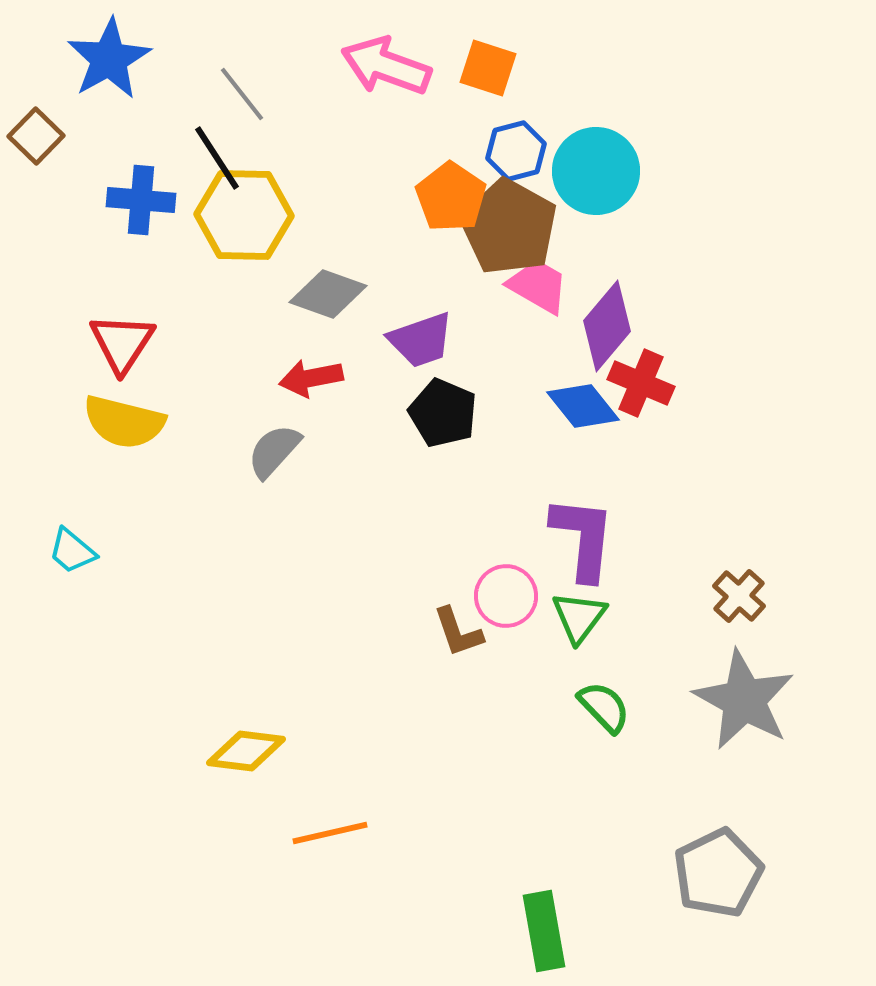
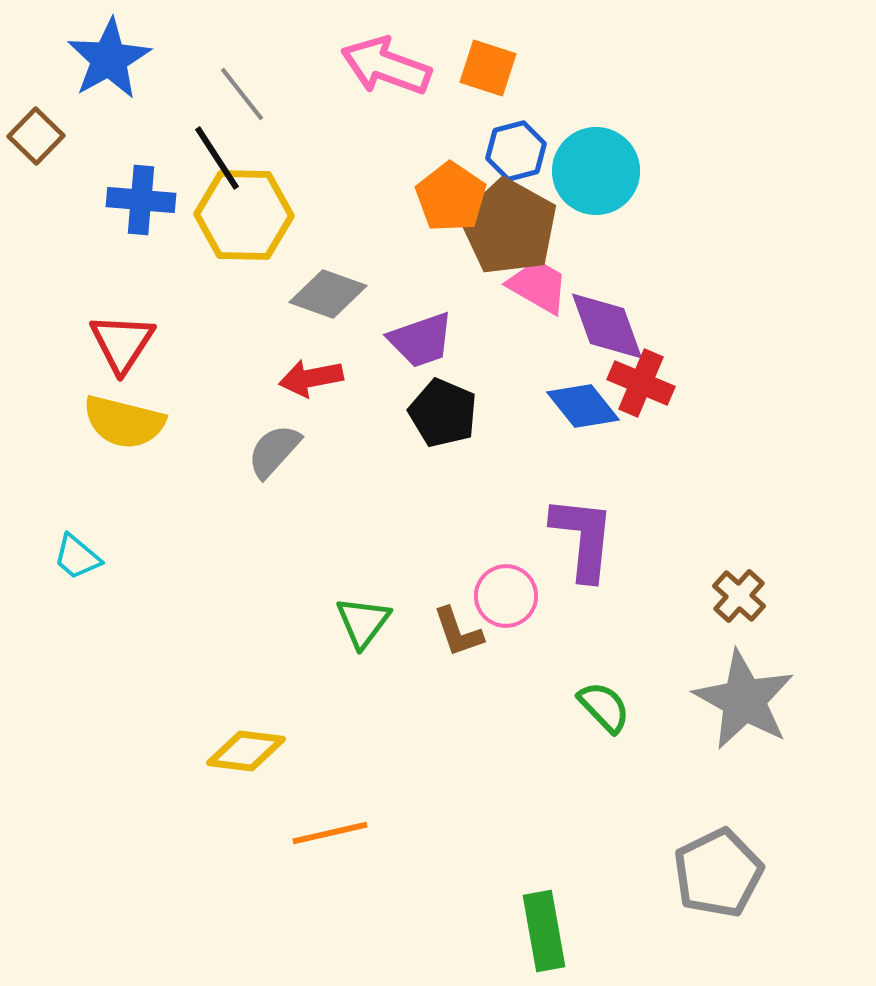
purple diamond: rotated 60 degrees counterclockwise
cyan trapezoid: moved 5 px right, 6 px down
green triangle: moved 216 px left, 5 px down
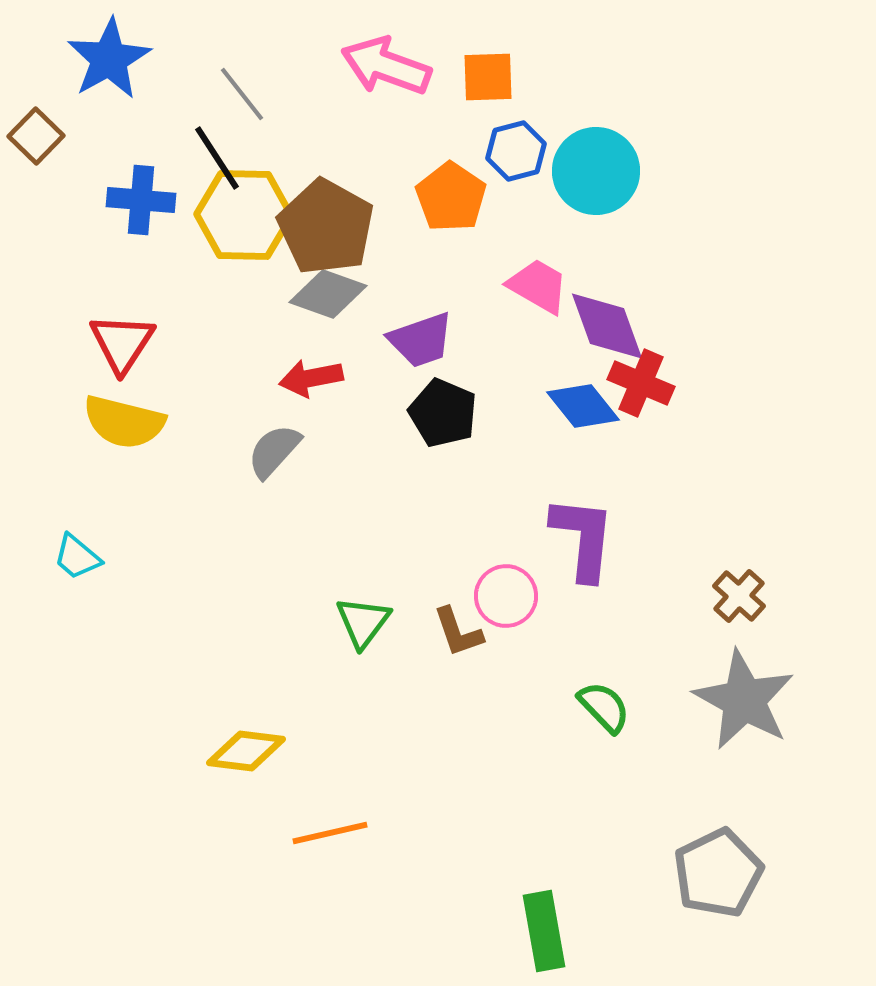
orange square: moved 9 px down; rotated 20 degrees counterclockwise
brown pentagon: moved 183 px left
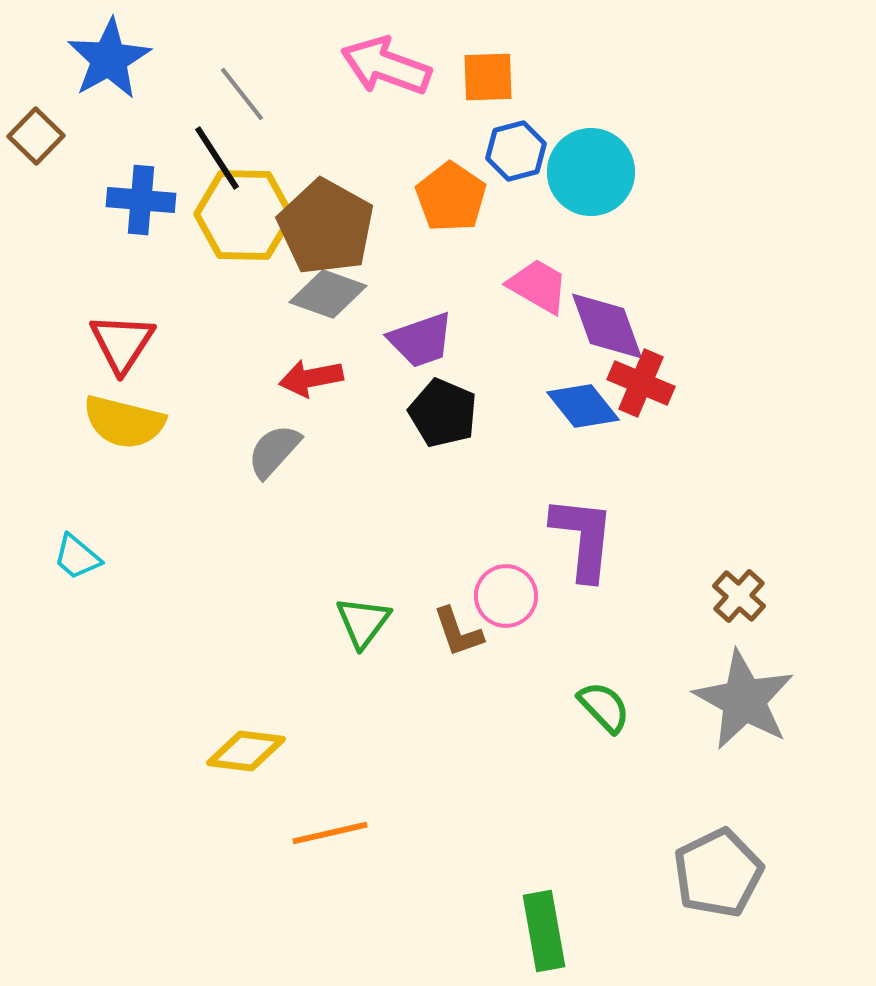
cyan circle: moved 5 px left, 1 px down
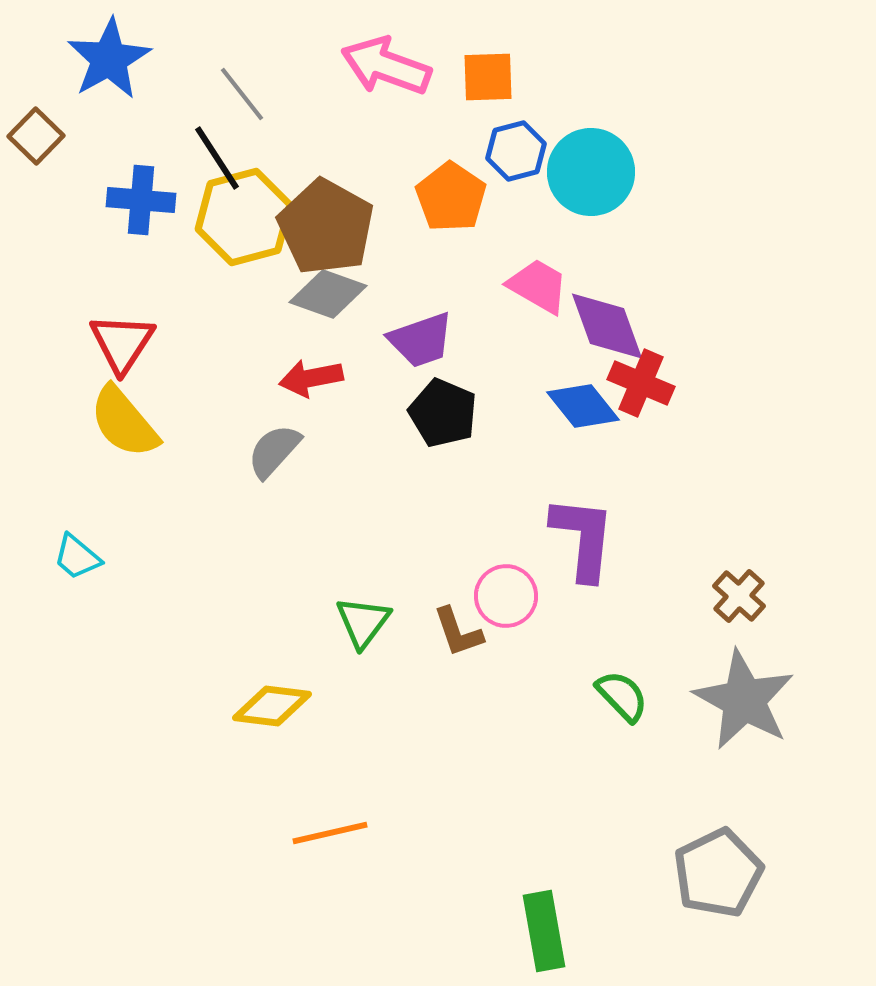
yellow hexagon: moved 2 px down; rotated 16 degrees counterclockwise
yellow semicircle: rotated 36 degrees clockwise
green semicircle: moved 18 px right, 11 px up
yellow diamond: moved 26 px right, 45 px up
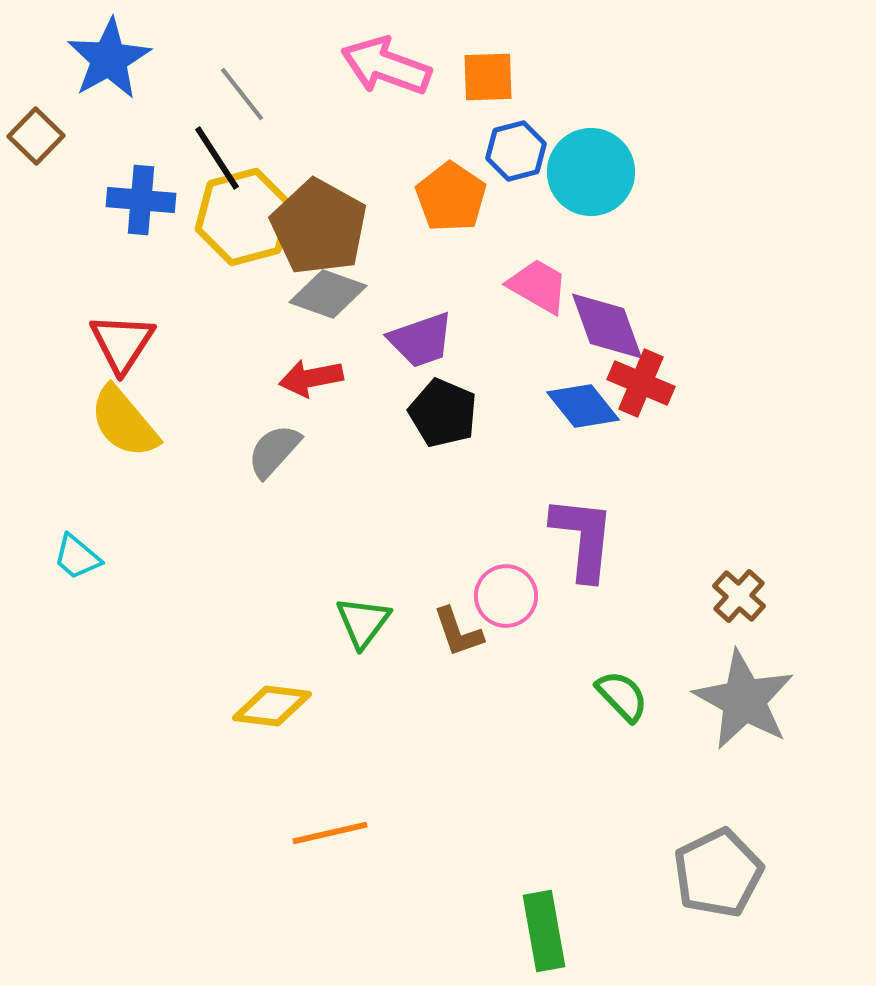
brown pentagon: moved 7 px left
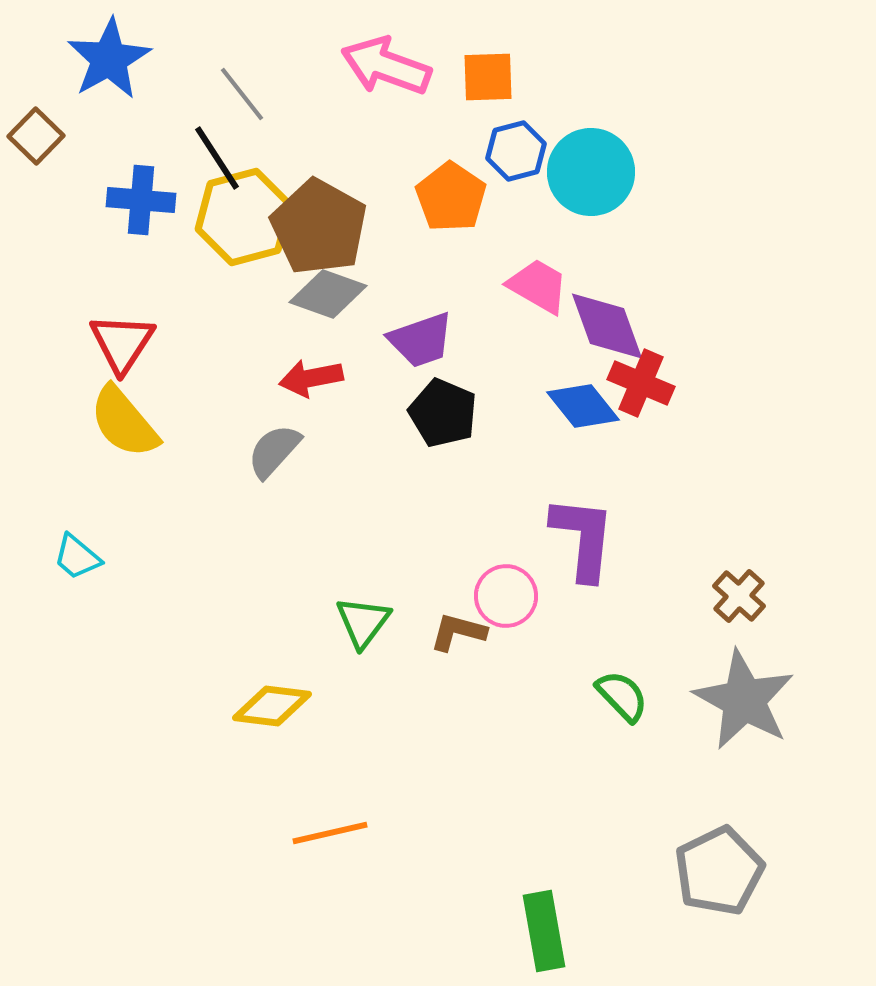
brown L-shape: rotated 124 degrees clockwise
gray pentagon: moved 1 px right, 2 px up
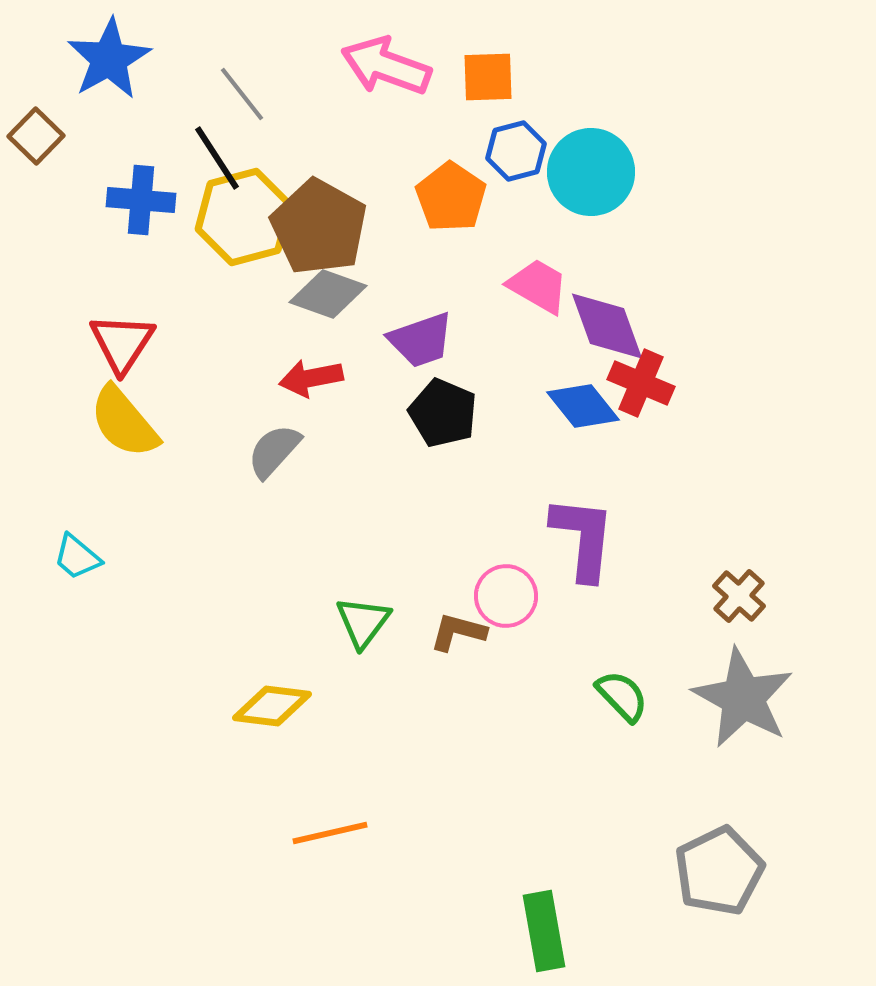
gray star: moved 1 px left, 2 px up
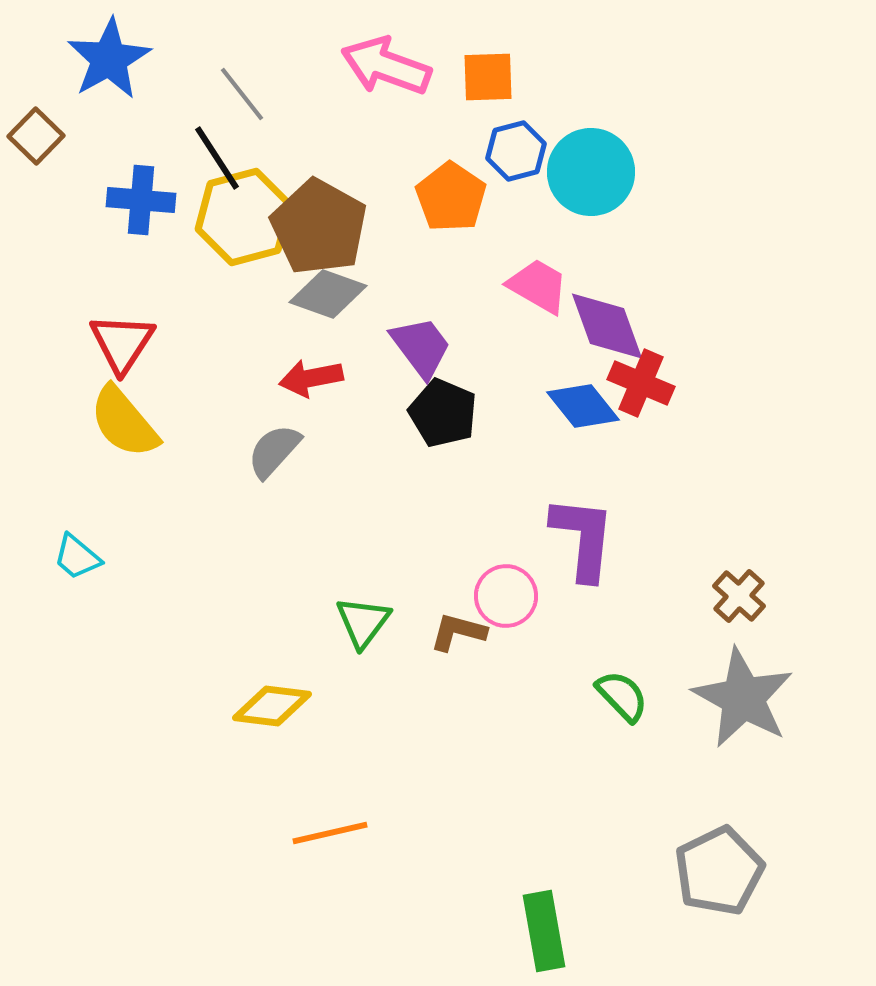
purple trapezoid: moved 7 px down; rotated 108 degrees counterclockwise
